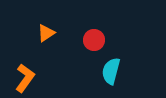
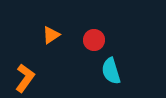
orange triangle: moved 5 px right, 2 px down
cyan semicircle: rotated 32 degrees counterclockwise
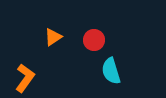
orange triangle: moved 2 px right, 2 px down
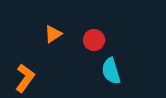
orange triangle: moved 3 px up
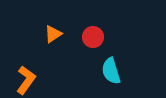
red circle: moved 1 px left, 3 px up
orange L-shape: moved 1 px right, 2 px down
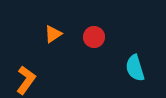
red circle: moved 1 px right
cyan semicircle: moved 24 px right, 3 px up
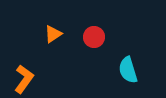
cyan semicircle: moved 7 px left, 2 px down
orange L-shape: moved 2 px left, 1 px up
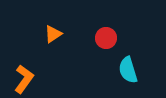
red circle: moved 12 px right, 1 px down
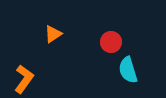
red circle: moved 5 px right, 4 px down
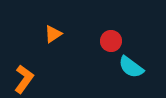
red circle: moved 1 px up
cyan semicircle: moved 3 px right, 3 px up; rotated 36 degrees counterclockwise
